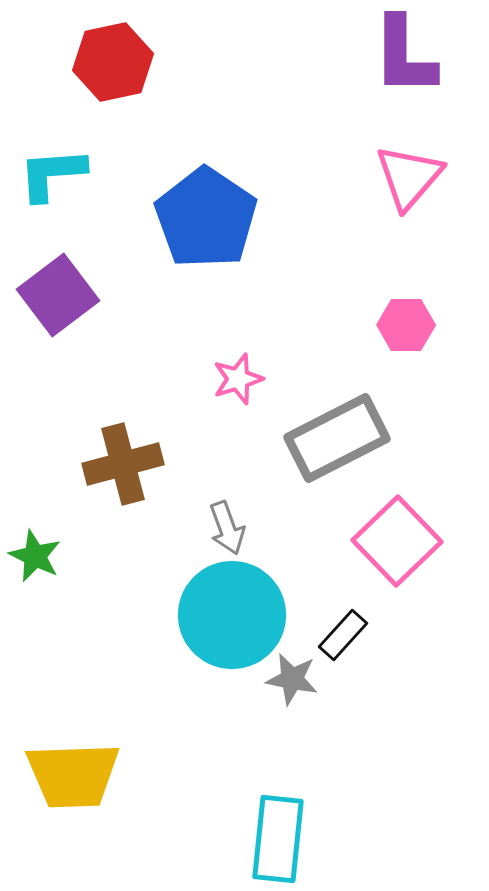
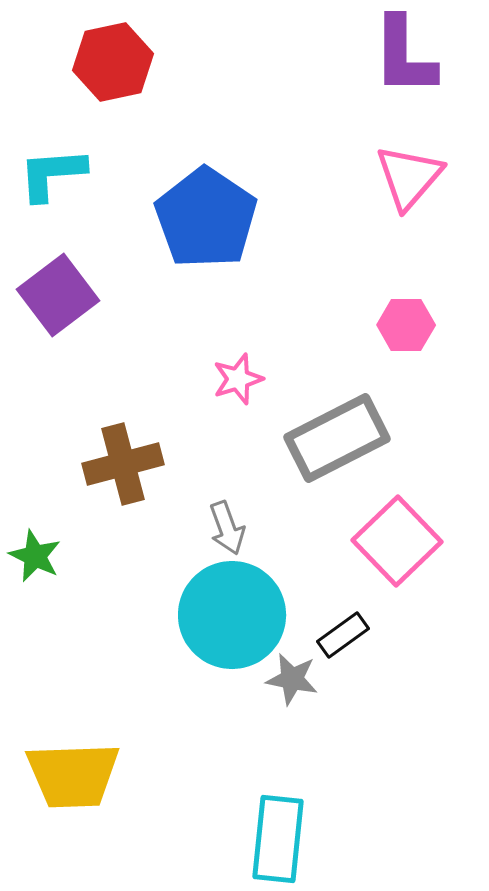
black rectangle: rotated 12 degrees clockwise
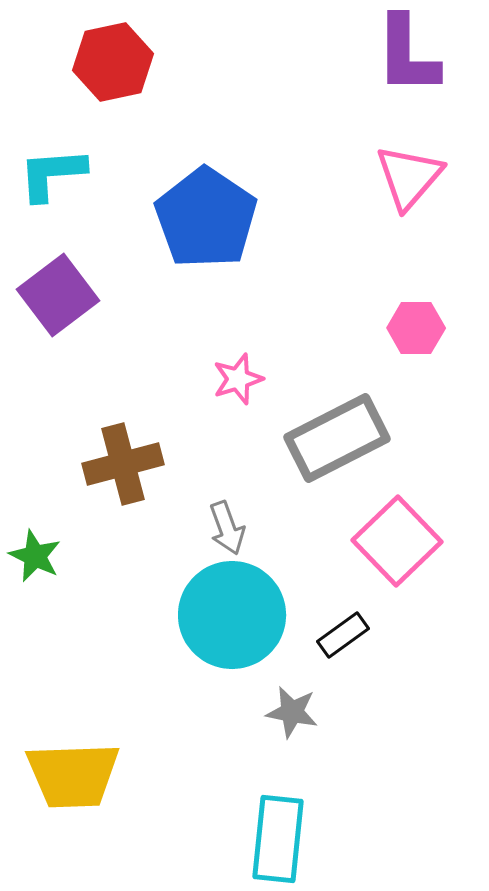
purple L-shape: moved 3 px right, 1 px up
pink hexagon: moved 10 px right, 3 px down
gray star: moved 33 px down
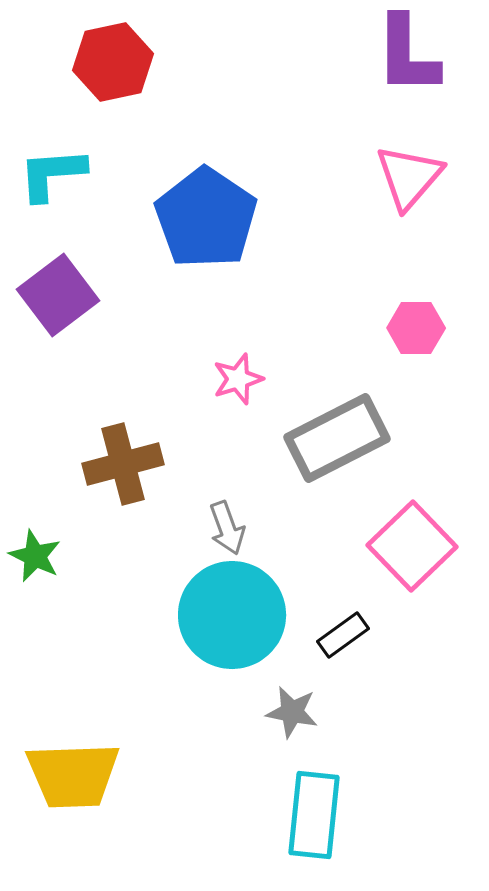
pink square: moved 15 px right, 5 px down
cyan rectangle: moved 36 px right, 24 px up
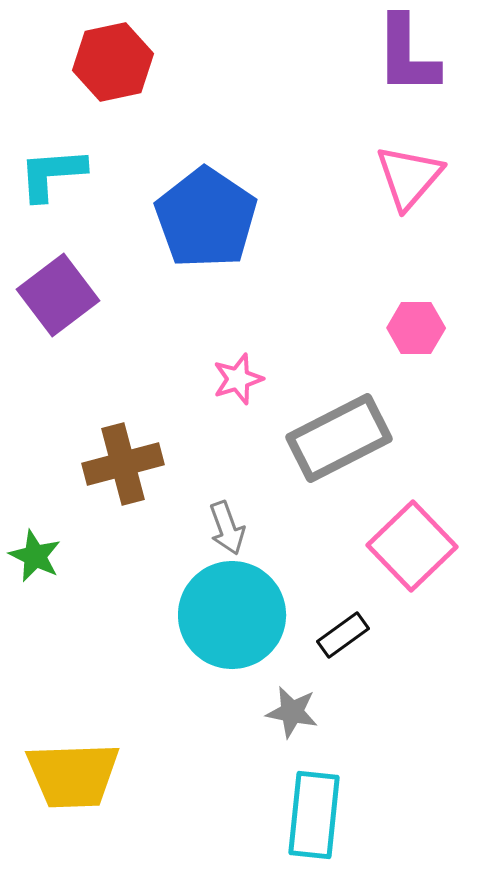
gray rectangle: moved 2 px right
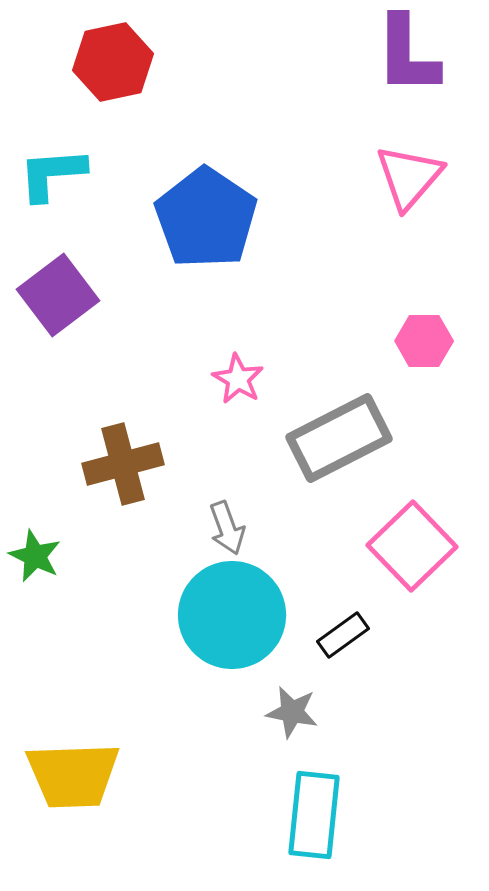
pink hexagon: moved 8 px right, 13 px down
pink star: rotated 24 degrees counterclockwise
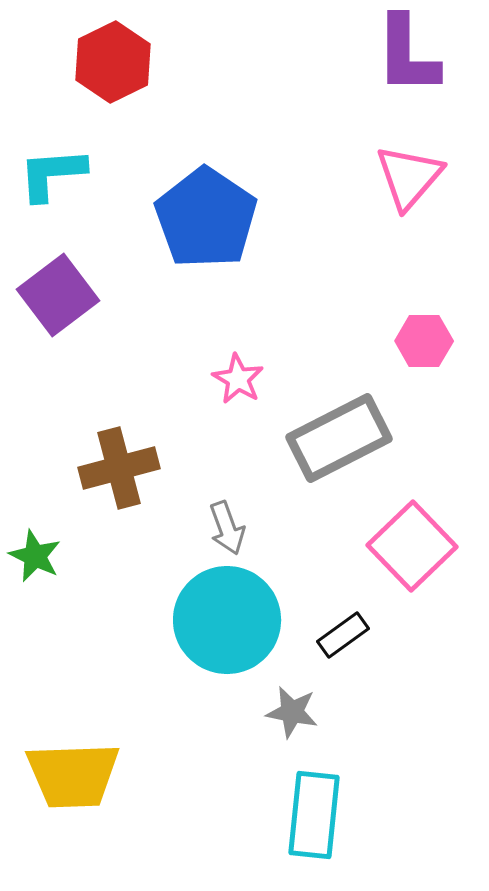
red hexagon: rotated 14 degrees counterclockwise
brown cross: moved 4 px left, 4 px down
cyan circle: moved 5 px left, 5 px down
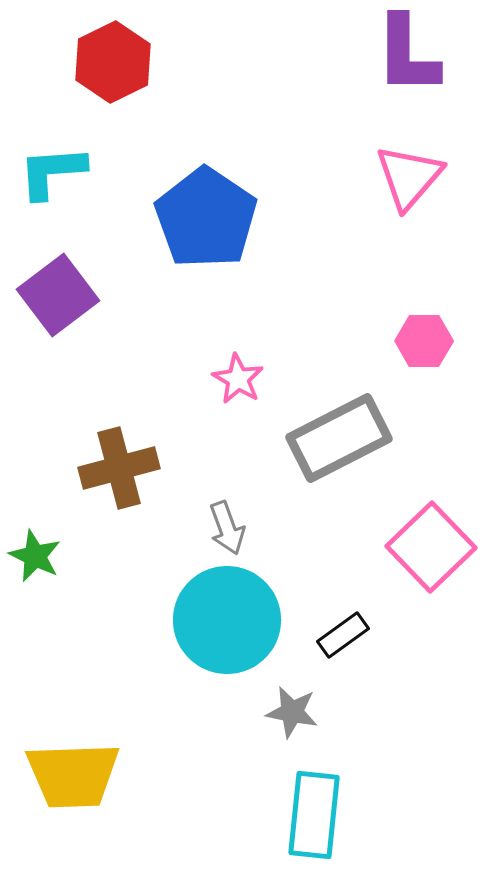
cyan L-shape: moved 2 px up
pink square: moved 19 px right, 1 px down
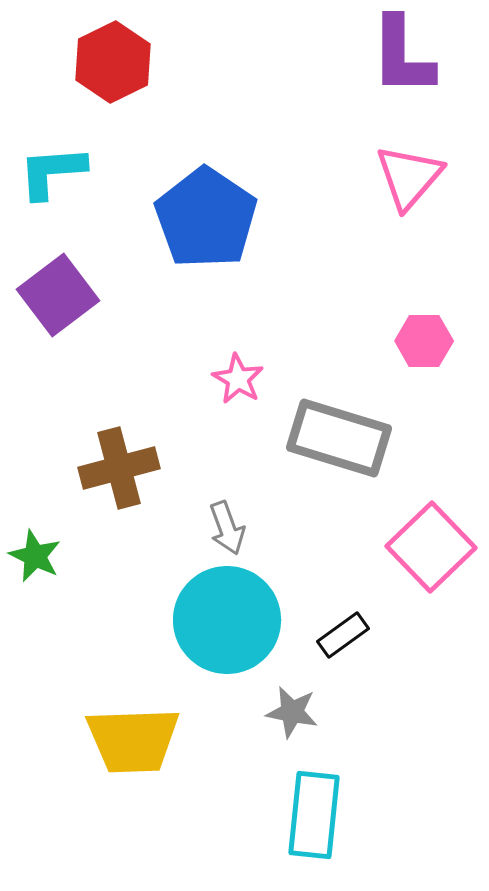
purple L-shape: moved 5 px left, 1 px down
gray rectangle: rotated 44 degrees clockwise
yellow trapezoid: moved 60 px right, 35 px up
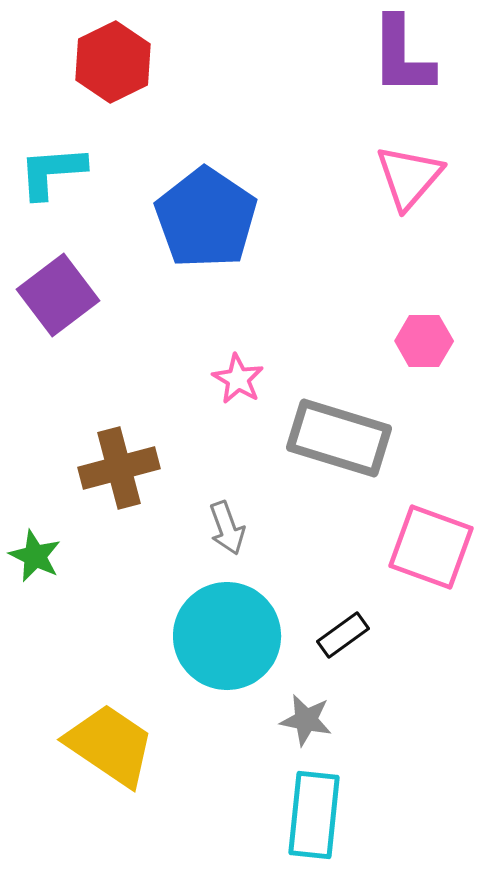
pink square: rotated 26 degrees counterclockwise
cyan circle: moved 16 px down
gray star: moved 14 px right, 8 px down
yellow trapezoid: moved 23 px left, 5 px down; rotated 144 degrees counterclockwise
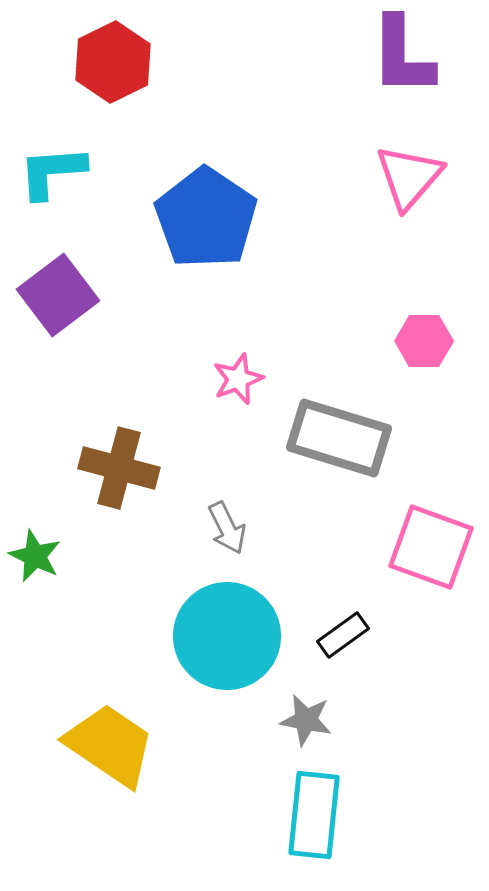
pink star: rotated 21 degrees clockwise
brown cross: rotated 30 degrees clockwise
gray arrow: rotated 6 degrees counterclockwise
